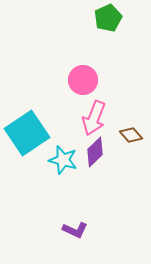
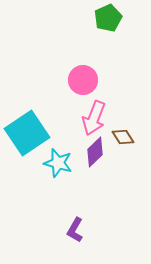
brown diamond: moved 8 px left, 2 px down; rotated 10 degrees clockwise
cyan star: moved 5 px left, 3 px down
purple L-shape: rotated 95 degrees clockwise
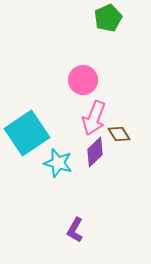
brown diamond: moved 4 px left, 3 px up
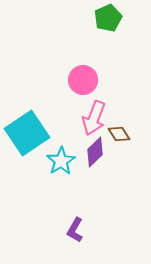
cyan star: moved 3 px right, 2 px up; rotated 24 degrees clockwise
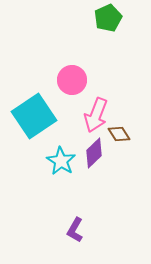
pink circle: moved 11 px left
pink arrow: moved 2 px right, 3 px up
cyan square: moved 7 px right, 17 px up
purple diamond: moved 1 px left, 1 px down
cyan star: rotated 8 degrees counterclockwise
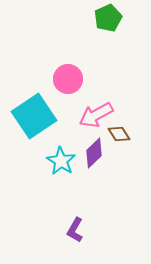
pink circle: moved 4 px left, 1 px up
pink arrow: rotated 40 degrees clockwise
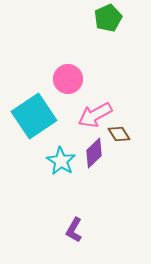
pink arrow: moved 1 px left
purple L-shape: moved 1 px left
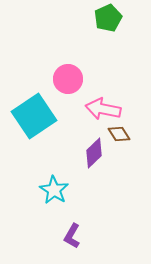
pink arrow: moved 8 px right, 6 px up; rotated 40 degrees clockwise
cyan star: moved 7 px left, 29 px down
purple L-shape: moved 2 px left, 6 px down
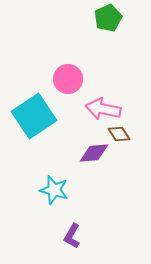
purple diamond: rotated 40 degrees clockwise
cyan star: rotated 16 degrees counterclockwise
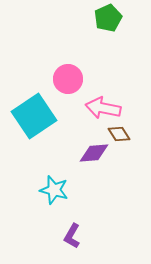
pink arrow: moved 1 px up
